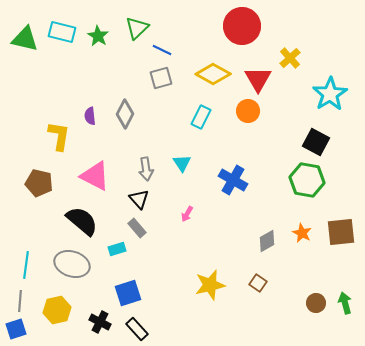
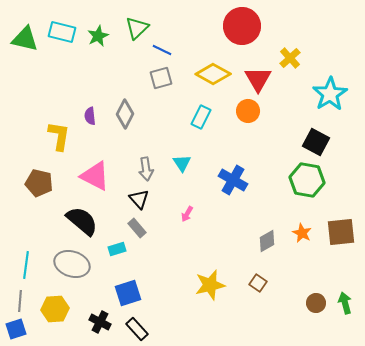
green star at (98, 36): rotated 15 degrees clockwise
yellow hexagon at (57, 310): moved 2 px left, 1 px up; rotated 8 degrees clockwise
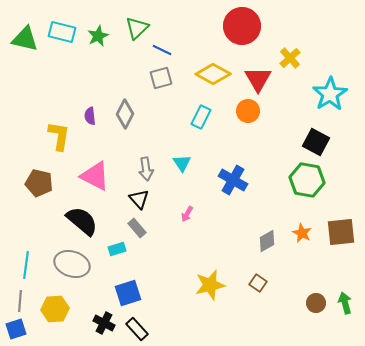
black cross at (100, 322): moved 4 px right, 1 px down
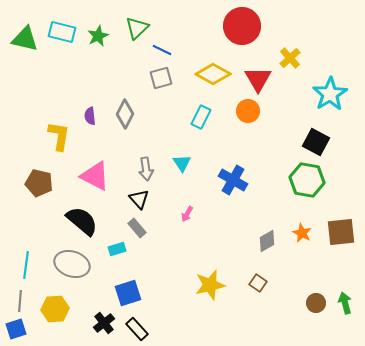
black cross at (104, 323): rotated 25 degrees clockwise
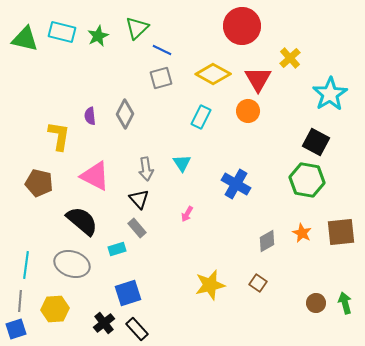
blue cross at (233, 180): moved 3 px right, 4 px down
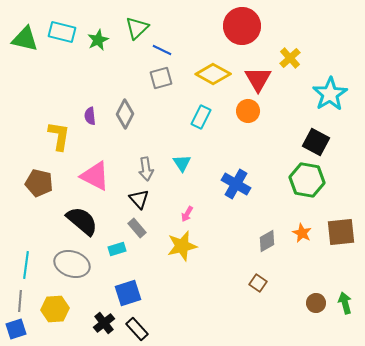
green star at (98, 36): moved 4 px down
yellow star at (210, 285): moved 28 px left, 39 px up
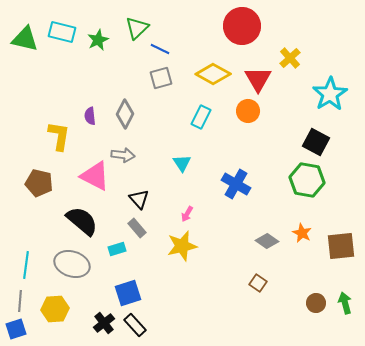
blue line at (162, 50): moved 2 px left, 1 px up
gray arrow at (146, 169): moved 23 px left, 14 px up; rotated 75 degrees counterclockwise
brown square at (341, 232): moved 14 px down
gray diamond at (267, 241): rotated 65 degrees clockwise
black rectangle at (137, 329): moved 2 px left, 4 px up
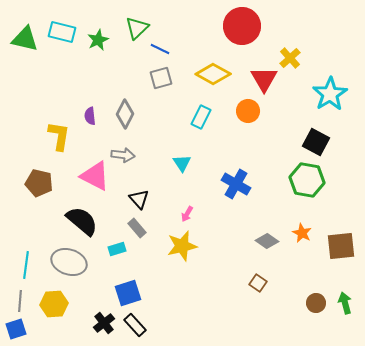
red triangle at (258, 79): moved 6 px right
gray ellipse at (72, 264): moved 3 px left, 2 px up
yellow hexagon at (55, 309): moved 1 px left, 5 px up
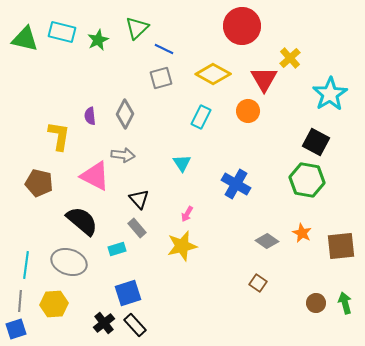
blue line at (160, 49): moved 4 px right
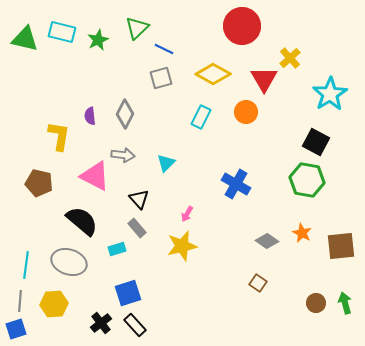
orange circle at (248, 111): moved 2 px left, 1 px down
cyan triangle at (182, 163): moved 16 px left; rotated 18 degrees clockwise
black cross at (104, 323): moved 3 px left
